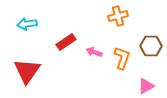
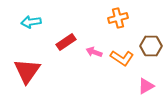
orange cross: moved 2 px down
cyan arrow: moved 4 px right, 2 px up
orange L-shape: rotated 105 degrees clockwise
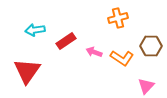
cyan arrow: moved 4 px right, 8 px down
red rectangle: moved 1 px up
pink triangle: rotated 18 degrees counterclockwise
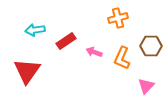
orange L-shape: rotated 80 degrees clockwise
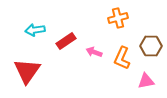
pink triangle: moved 5 px up; rotated 36 degrees clockwise
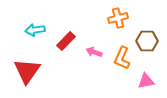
red rectangle: rotated 12 degrees counterclockwise
brown hexagon: moved 4 px left, 5 px up
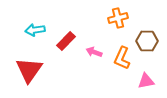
red triangle: moved 2 px right, 1 px up
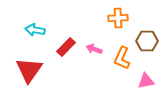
orange cross: rotated 12 degrees clockwise
cyan arrow: rotated 18 degrees clockwise
red rectangle: moved 6 px down
pink arrow: moved 3 px up
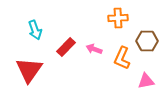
cyan arrow: rotated 120 degrees counterclockwise
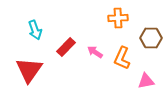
brown hexagon: moved 4 px right, 3 px up
pink arrow: moved 1 px right, 3 px down; rotated 14 degrees clockwise
